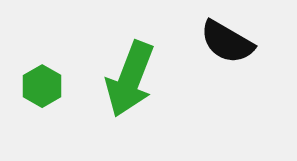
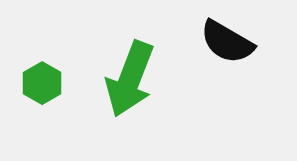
green hexagon: moved 3 px up
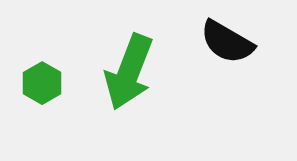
green arrow: moved 1 px left, 7 px up
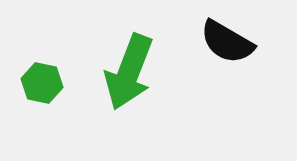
green hexagon: rotated 18 degrees counterclockwise
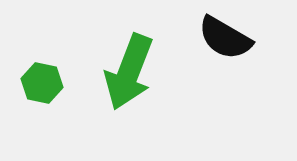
black semicircle: moved 2 px left, 4 px up
